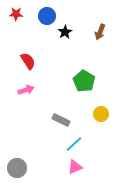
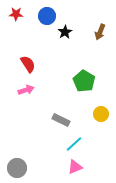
red semicircle: moved 3 px down
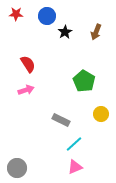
brown arrow: moved 4 px left
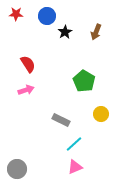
gray circle: moved 1 px down
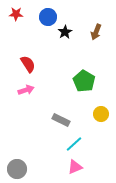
blue circle: moved 1 px right, 1 px down
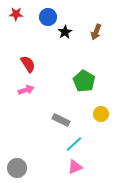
gray circle: moved 1 px up
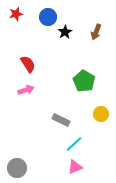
red star: rotated 16 degrees counterclockwise
